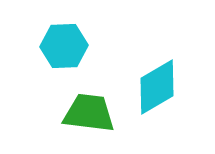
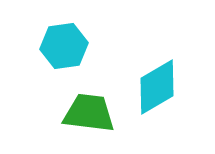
cyan hexagon: rotated 6 degrees counterclockwise
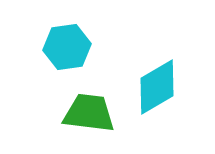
cyan hexagon: moved 3 px right, 1 px down
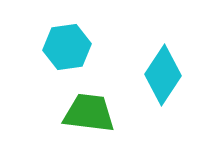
cyan diamond: moved 6 px right, 12 px up; rotated 26 degrees counterclockwise
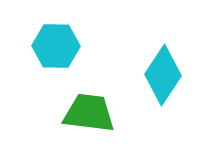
cyan hexagon: moved 11 px left, 1 px up; rotated 9 degrees clockwise
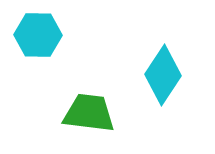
cyan hexagon: moved 18 px left, 11 px up
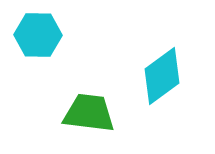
cyan diamond: moved 1 px left, 1 px down; rotated 20 degrees clockwise
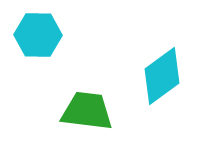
green trapezoid: moved 2 px left, 2 px up
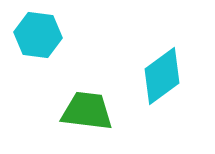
cyan hexagon: rotated 6 degrees clockwise
